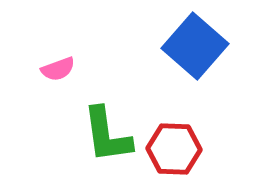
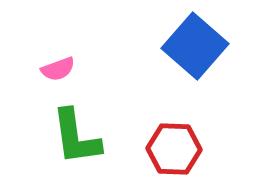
green L-shape: moved 31 px left, 2 px down
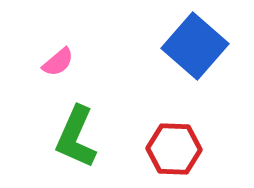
pink semicircle: moved 7 px up; rotated 20 degrees counterclockwise
green L-shape: rotated 32 degrees clockwise
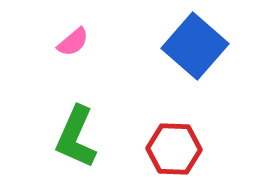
pink semicircle: moved 15 px right, 20 px up
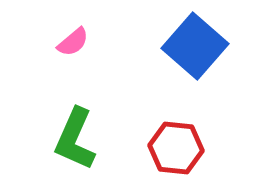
green L-shape: moved 1 px left, 2 px down
red hexagon: moved 2 px right, 1 px up; rotated 4 degrees clockwise
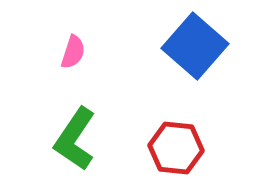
pink semicircle: moved 10 px down; rotated 32 degrees counterclockwise
green L-shape: rotated 10 degrees clockwise
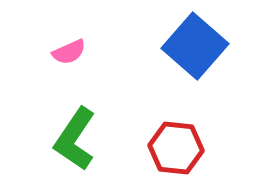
pink semicircle: moved 4 px left; rotated 48 degrees clockwise
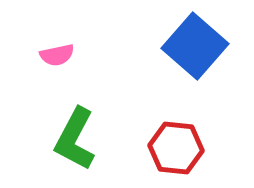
pink semicircle: moved 12 px left, 3 px down; rotated 12 degrees clockwise
green L-shape: rotated 6 degrees counterclockwise
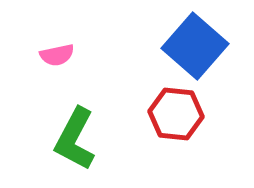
red hexagon: moved 34 px up
